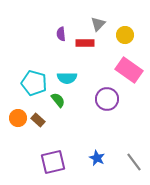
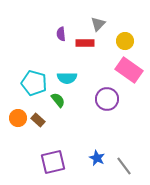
yellow circle: moved 6 px down
gray line: moved 10 px left, 4 px down
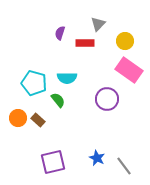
purple semicircle: moved 1 px left, 1 px up; rotated 24 degrees clockwise
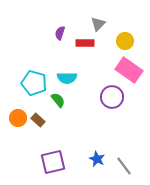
purple circle: moved 5 px right, 2 px up
blue star: moved 1 px down
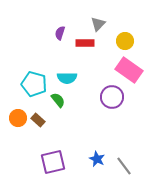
cyan pentagon: moved 1 px down
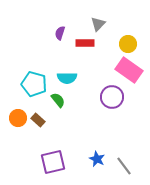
yellow circle: moved 3 px right, 3 px down
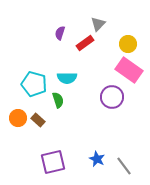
red rectangle: rotated 36 degrees counterclockwise
green semicircle: rotated 21 degrees clockwise
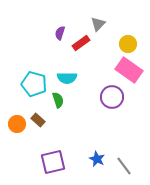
red rectangle: moved 4 px left
orange circle: moved 1 px left, 6 px down
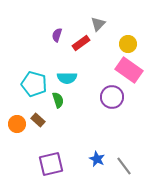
purple semicircle: moved 3 px left, 2 px down
purple square: moved 2 px left, 2 px down
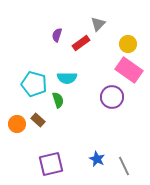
gray line: rotated 12 degrees clockwise
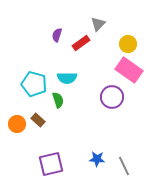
blue star: rotated 21 degrees counterclockwise
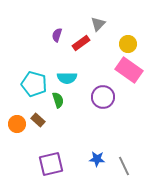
purple circle: moved 9 px left
